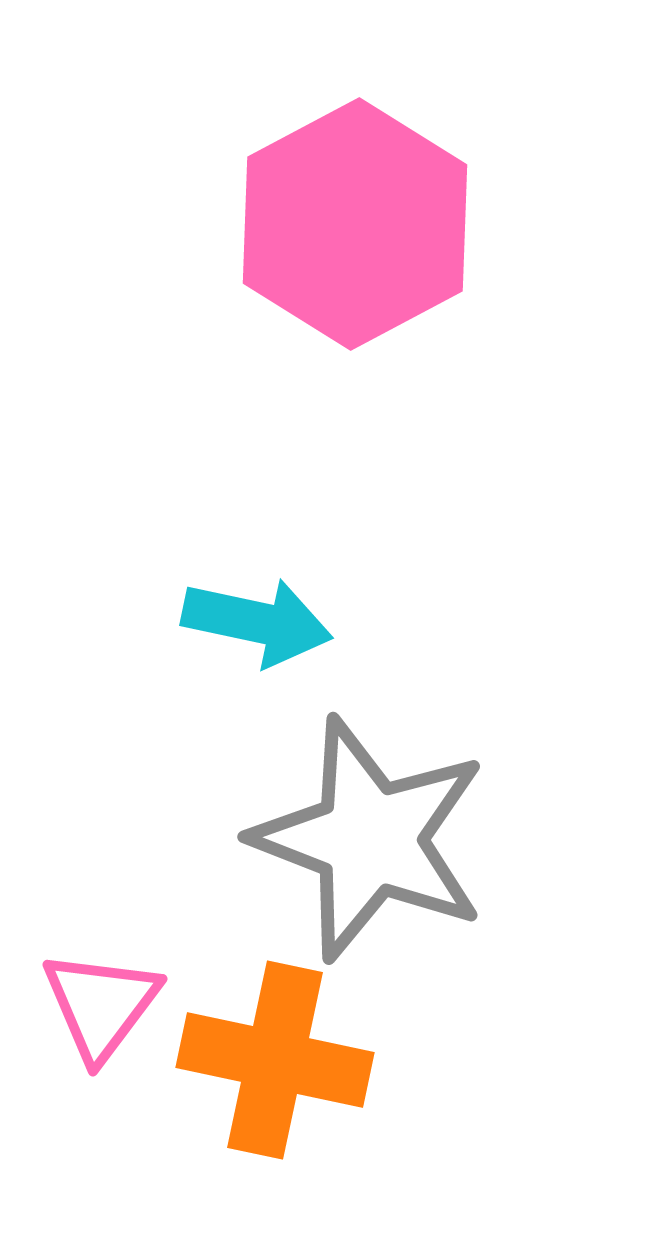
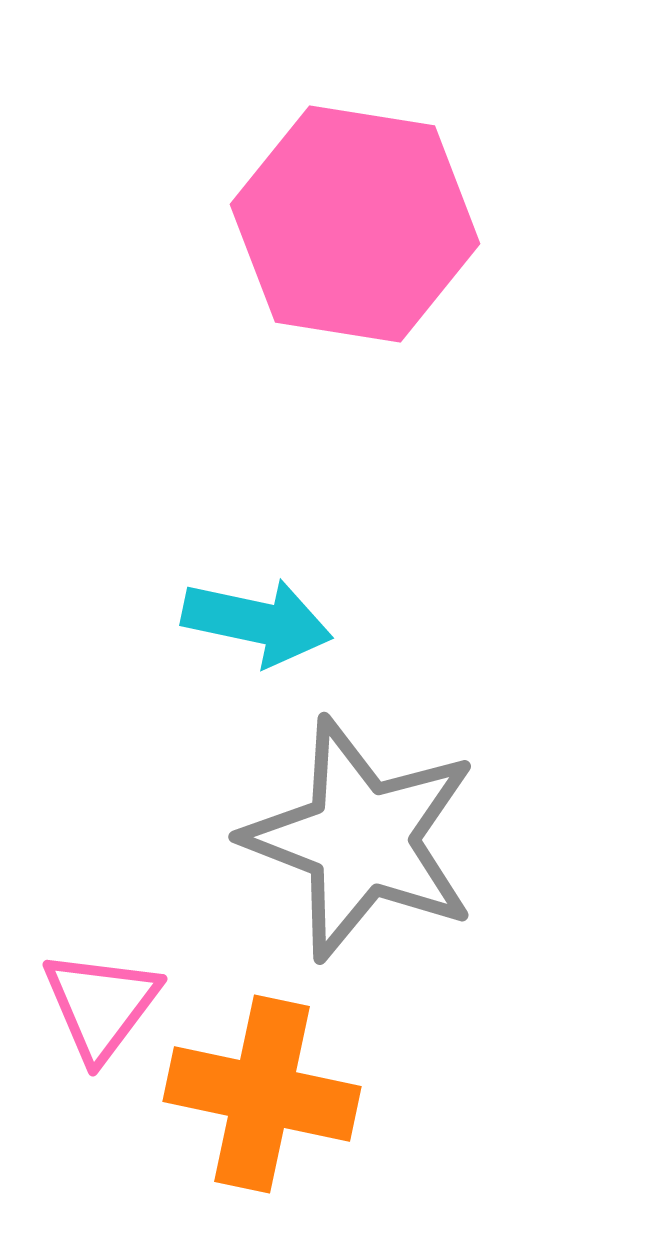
pink hexagon: rotated 23 degrees counterclockwise
gray star: moved 9 px left
orange cross: moved 13 px left, 34 px down
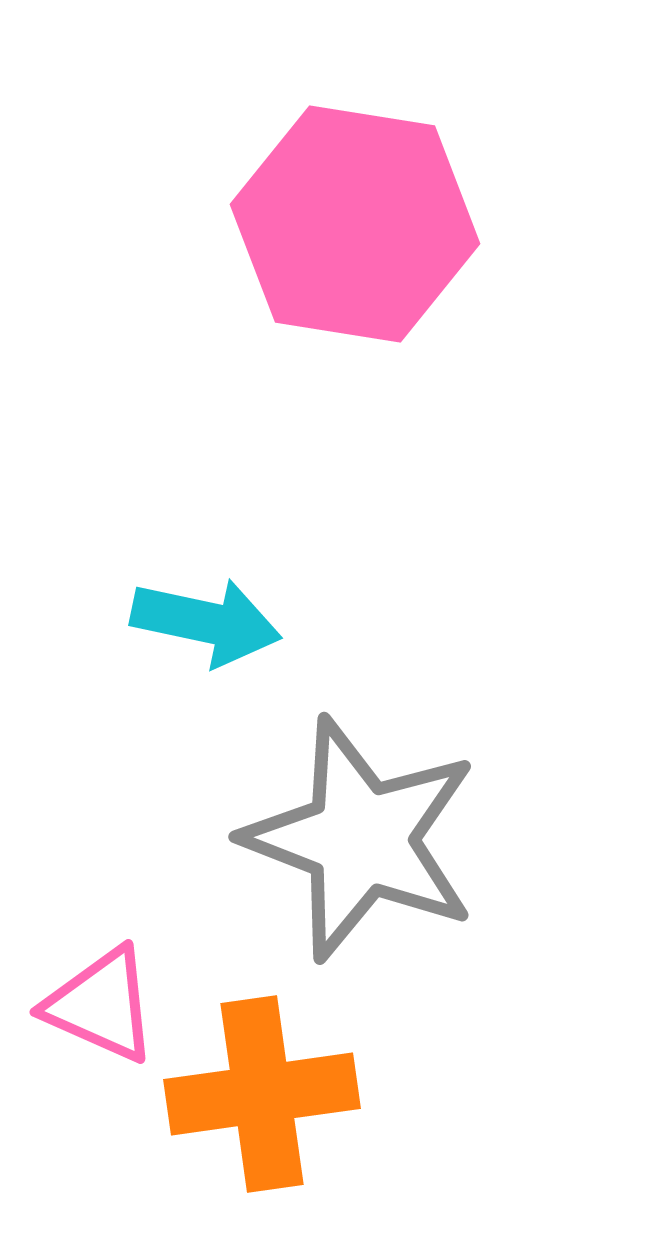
cyan arrow: moved 51 px left
pink triangle: rotated 43 degrees counterclockwise
orange cross: rotated 20 degrees counterclockwise
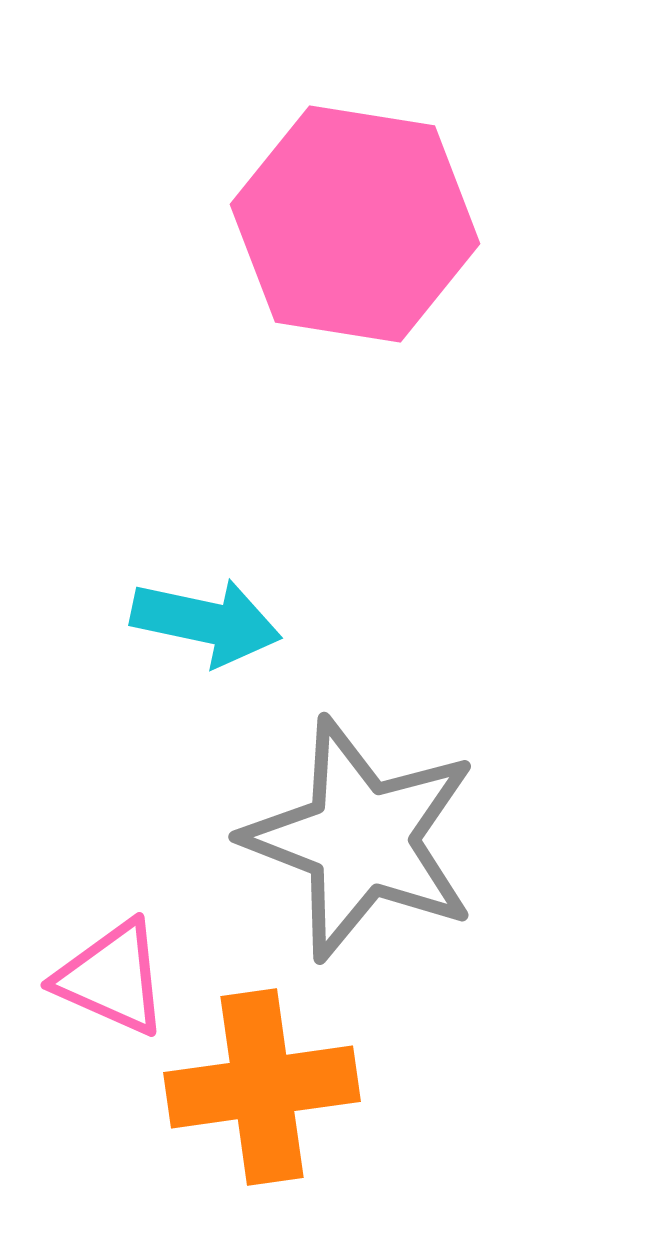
pink triangle: moved 11 px right, 27 px up
orange cross: moved 7 px up
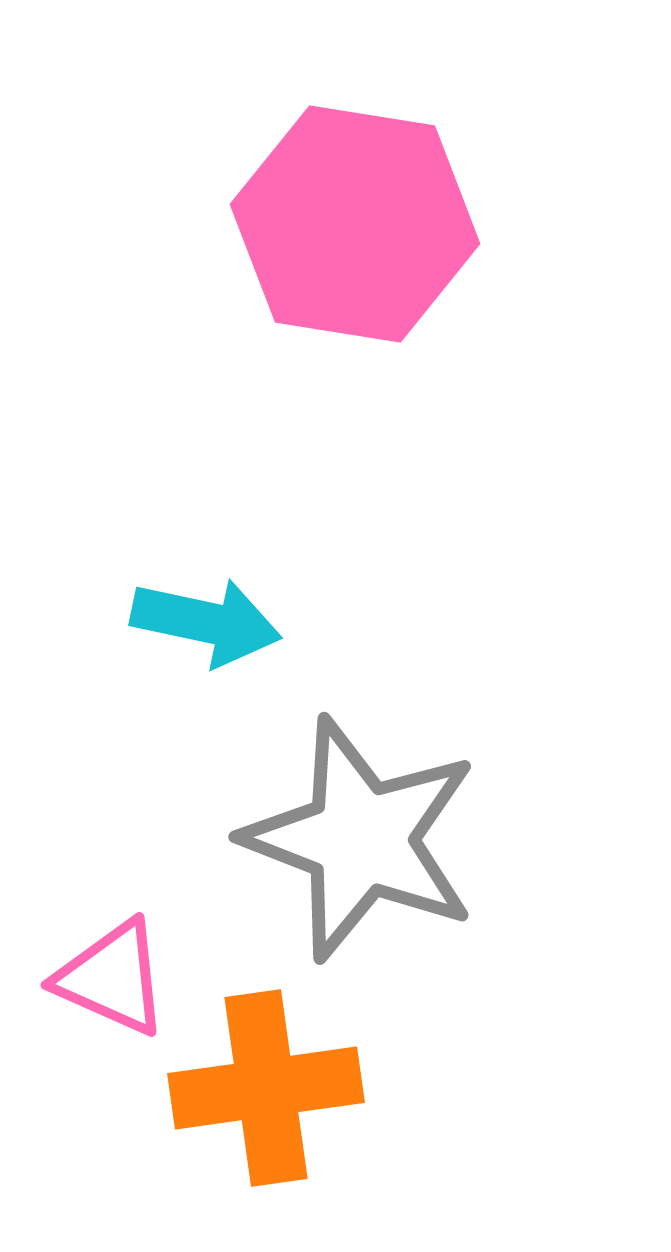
orange cross: moved 4 px right, 1 px down
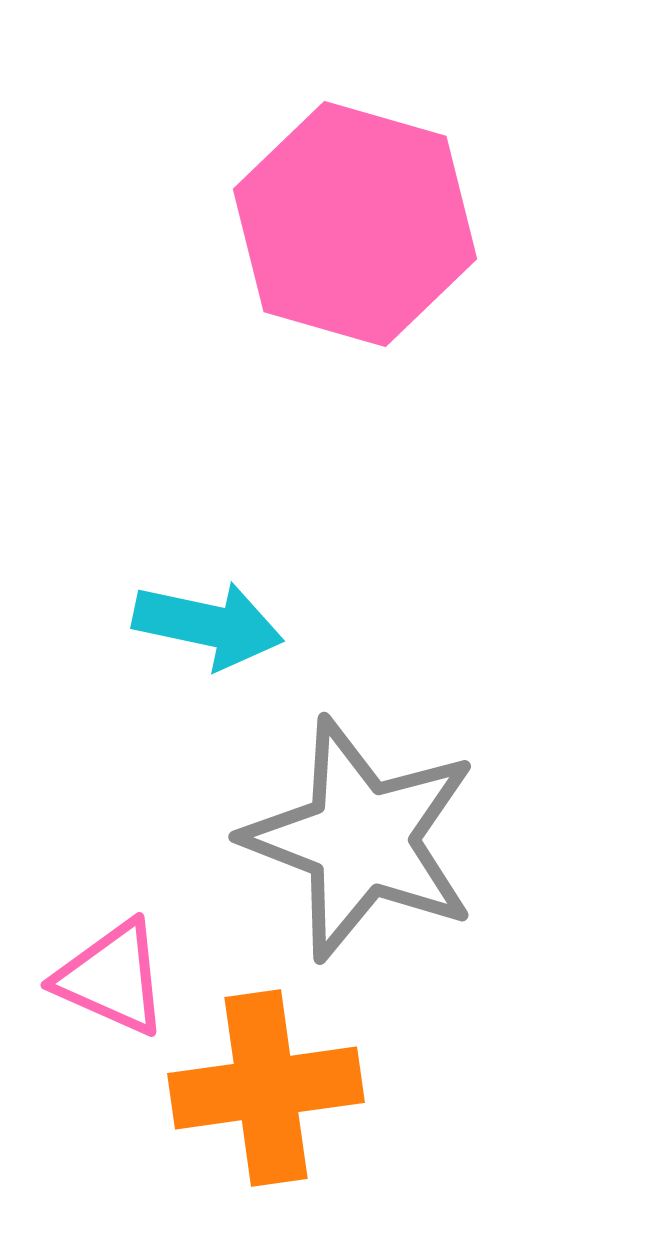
pink hexagon: rotated 7 degrees clockwise
cyan arrow: moved 2 px right, 3 px down
